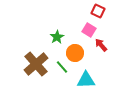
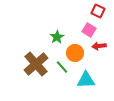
red arrow: moved 2 px left, 1 px down; rotated 56 degrees counterclockwise
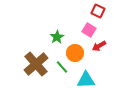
red arrow: rotated 24 degrees counterclockwise
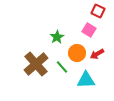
red arrow: moved 2 px left, 8 px down
orange circle: moved 2 px right
